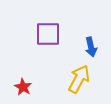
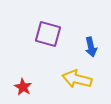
purple square: rotated 16 degrees clockwise
yellow arrow: moved 2 px left; rotated 104 degrees counterclockwise
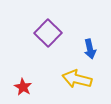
purple square: moved 1 px up; rotated 28 degrees clockwise
blue arrow: moved 1 px left, 2 px down
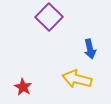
purple square: moved 1 px right, 16 px up
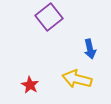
purple square: rotated 8 degrees clockwise
red star: moved 7 px right, 2 px up
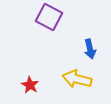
purple square: rotated 24 degrees counterclockwise
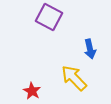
yellow arrow: moved 3 px left, 1 px up; rotated 32 degrees clockwise
red star: moved 2 px right, 6 px down
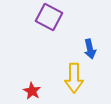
yellow arrow: rotated 136 degrees counterclockwise
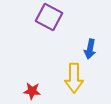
blue arrow: rotated 24 degrees clockwise
red star: rotated 24 degrees counterclockwise
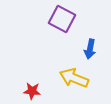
purple square: moved 13 px right, 2 px down
yellow arrow: rotated 112 degrees clockwise
